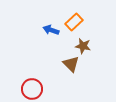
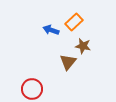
brown triangle: moved 3 px left, 2 px up; rotated 24 degrees clockwise
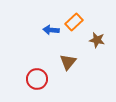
blue arrow: rotated 14 degrees counterclockwise
brown star: moved 14 px right, 6 px up
red circle: moved 5 px right, 10 px up
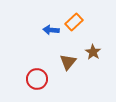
brown star: moved 4 px left, 12 px down; rotated 21 degrees clockwise
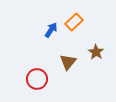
blue arrow: rotated 119 degrees clockwise
brown star: moved 3 px right
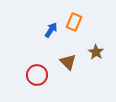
orange rectangle: rotated 24 degrees counterclockwise
brown triangle: rotated 24 degrees counterclockwise
red circle: moved 4 px up
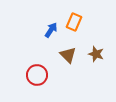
brown star: moved 2 px down; rotated 14 degrees counterclockwise
brown triangle: moved 7 px up
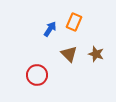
blue arrow: moved 1 px left, 1 px up
brown triangle: moved 1 px right, 1 px up
